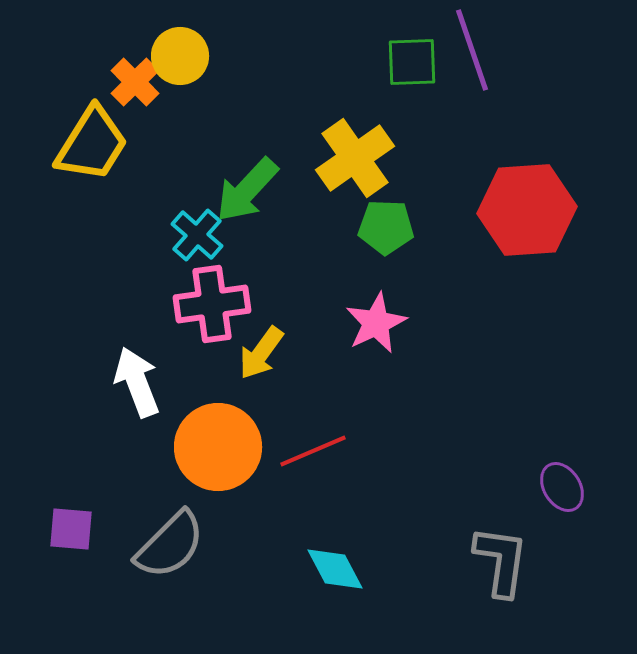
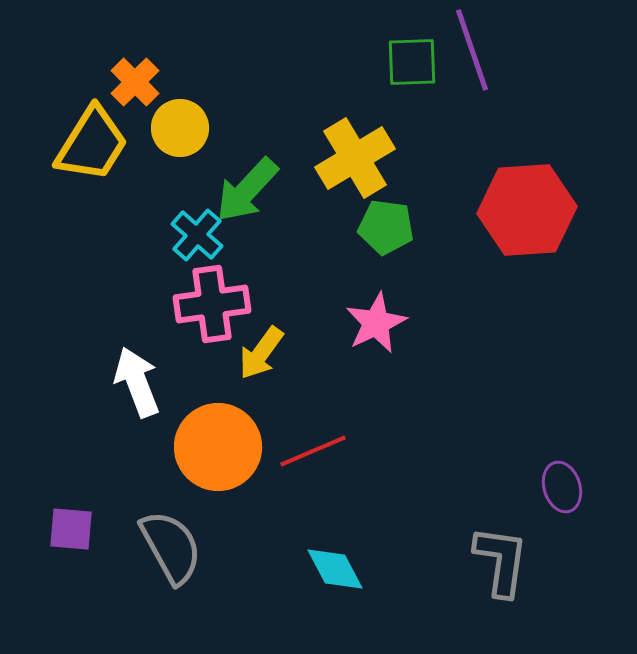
yellow circle: moved 72 px down
yellow cross: rotated 4 degrees clockwise
green pentagon: rotated 6 degrees clockwise
purple ellipse: rotated 15 degrees clockwise
gray semicircle: moved 1 px right, 2 px down; rotated 74 degrees counterclockwise
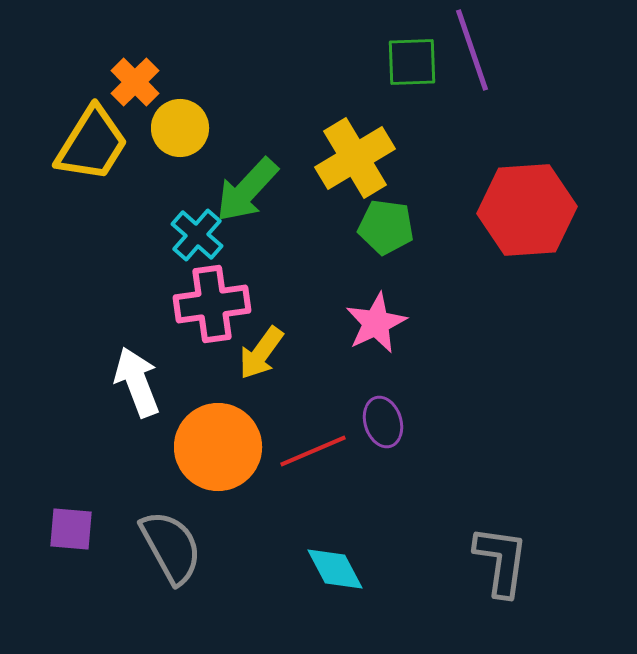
purple ellipse: moved 179 px left, 65 px up
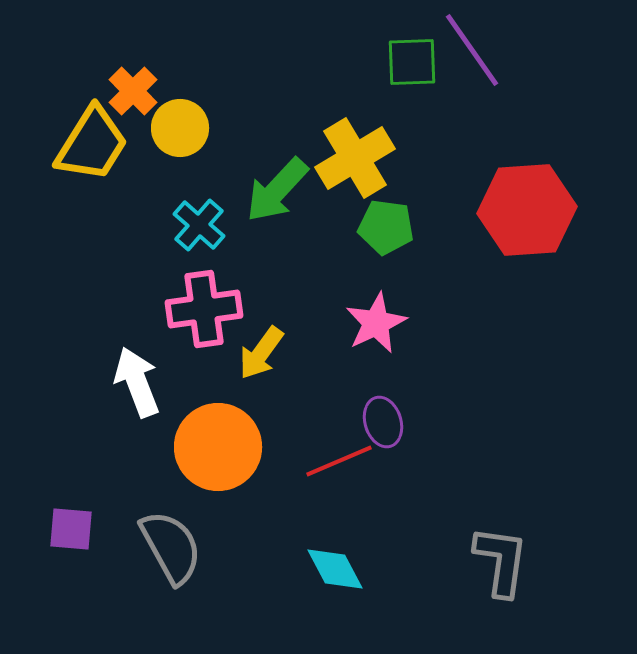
purple line: rotated 16 degrees counterclockwise
orange cross: moved 2 px left, 9 px down
green arrow: moved 30 px right
cyan cross: moved 2 px right, 10 px up
pink cross: moved 8 px left, 5 px down
red line: moved 26 px right, 10 px down
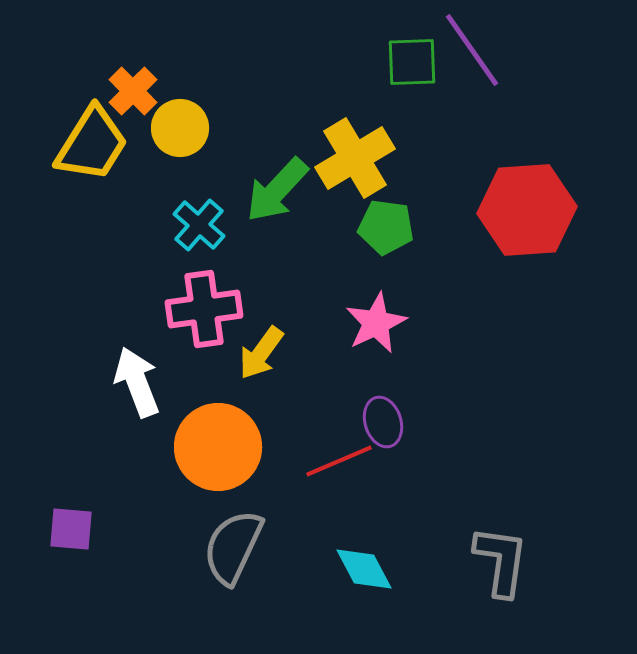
gray semicircle: moved 62 px right; rotated 126 degrees counterclockwise
cyan diamond: moved 29 px right
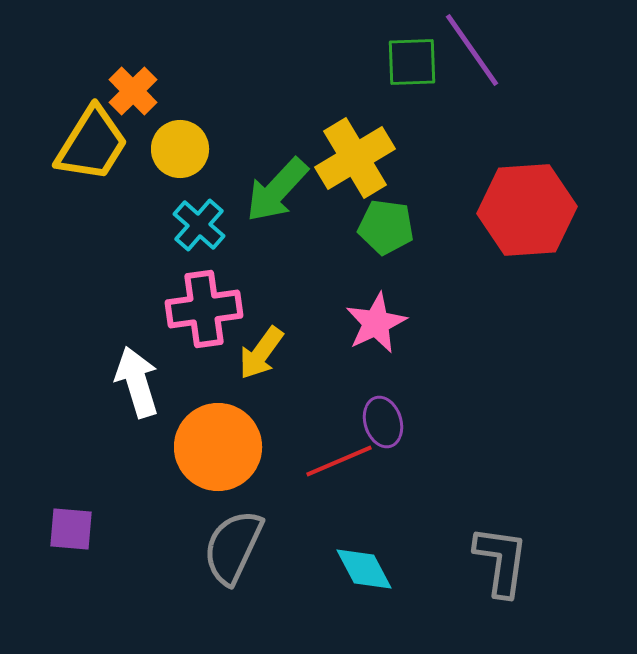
yellow circle: moved 21 px down
white arrow: rotated 4 degrees clockwise
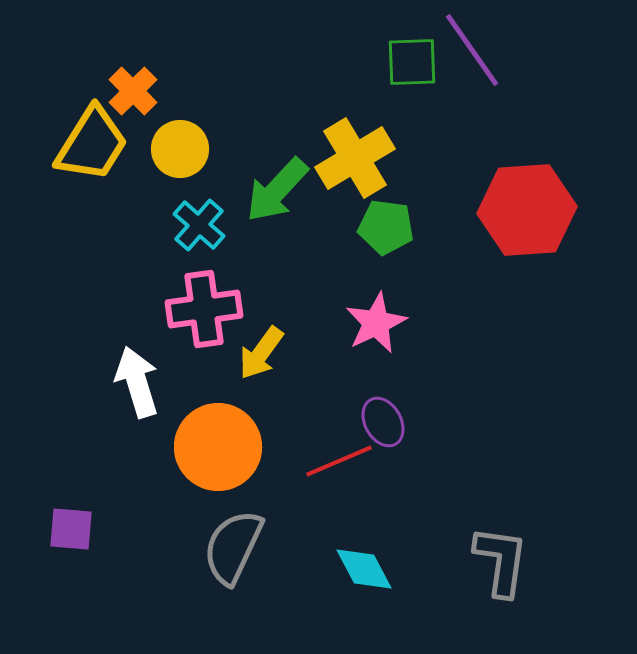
purple ellipse: rotated 12 degrees counterclockwise
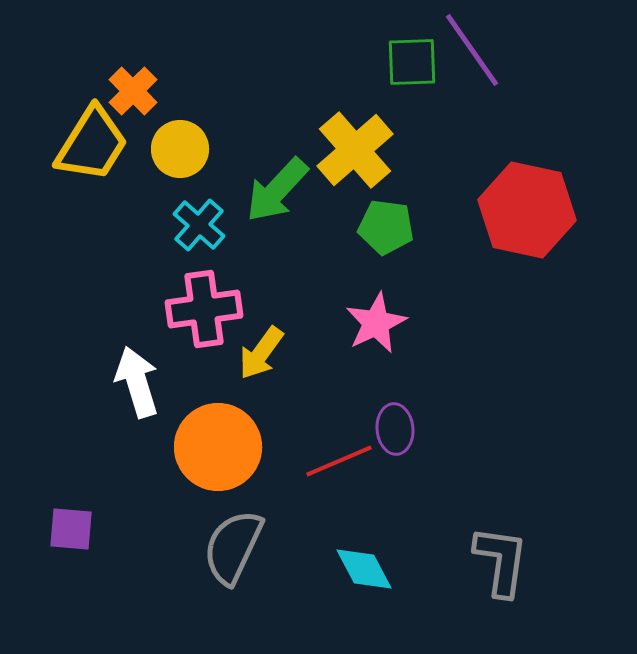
yellow cross: moved 8 px up; rotated 10 degrees counterclockwise
red hexagon: rotated 16 degrees clockwise
purple ellipse: moved 12 px right, 7 px down; rotated 24 degrees clockwise
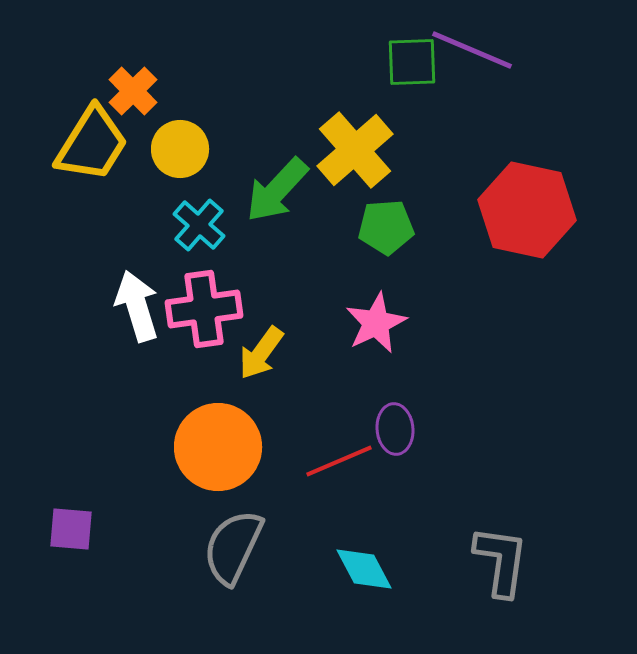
purple line: rotated 32 degrees counterclockwise
green pentagon: rotated 12 degrees counterclockwise
white arrow: moved 76 px up
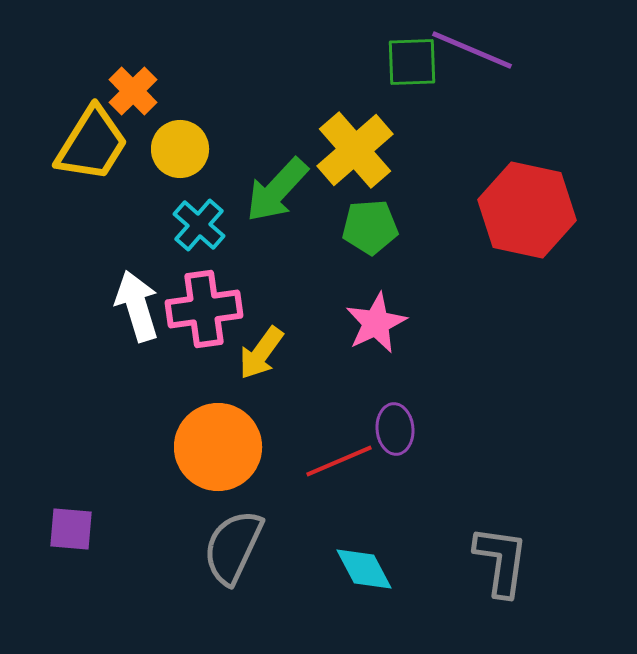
green pentagon: moved 16 px left
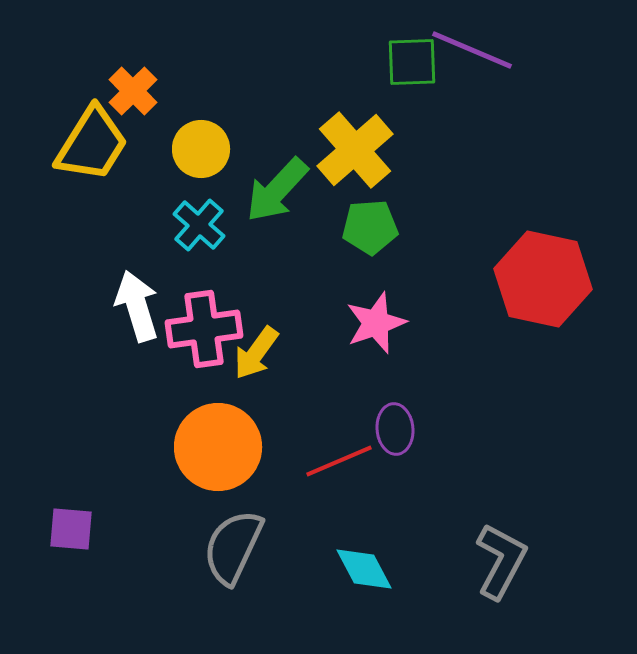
yellow circle: moved 21 px right
red hexagon: moved 16 px right, 69 px down
pink cross: moved 20 px down
pink star: rotated 6 degrees clockwise
yellow arrow: moved 5 px left
gray L-shape: rotated 20 degrees clockwise
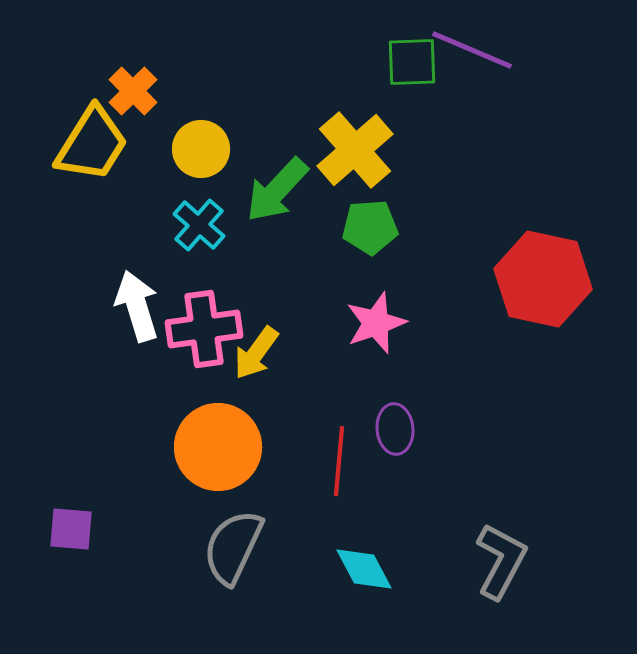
red line: rotated 62 degrees counterclockwise
